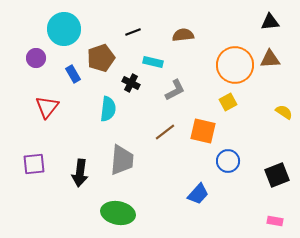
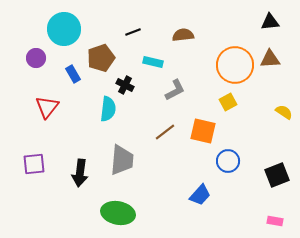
black cross: moved 6 px left, 2 px down
blue trapezoid: moved 2 px right, 1 px down
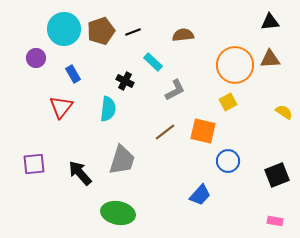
brown pentagon: moved 27 px up
cyan rectangle: rotated 30 degrees clockwise
black cross: moved 4 px up
red triangle: moved 14 px right
gray trapezoid: rotated 12 degrees clockwise
black arrow: rotated 132 degrees clockwise
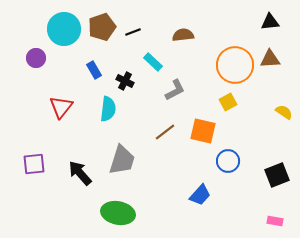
brown pentagon: moved 1 px right, 4 px up
blue rectangle: moved 21 px right, 4 px up
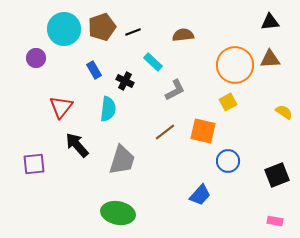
black arrow: moved 3 px left, 28 px up
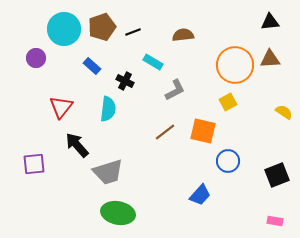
cyan rectangle: rotated 12 degrees counterclockwise
blue rectangle: moved 2 px left, 4 px up; rotated 18 degrees counterclockwise
gray trapezoid: moved 14 px left, 12 px down; rotated 56 degrees clockwise
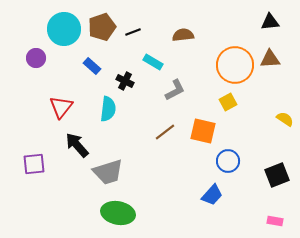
yellow semicircle: moved 1 px right, 7 px down
blue trapezoid: moved 12 px right
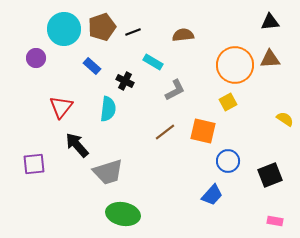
black square: moved 7 px left
green ellipse: moved 5 px right, 1 px down
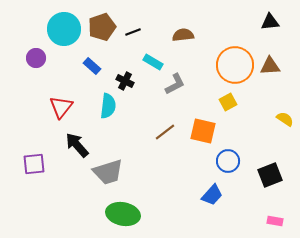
brown triangle: moved 7 px down
gray L-shape: moved 6 px up
cyan semicircle: moved 3 px up
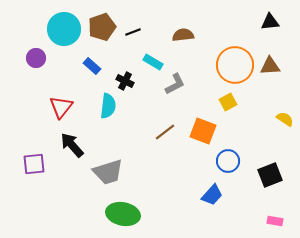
orange square: rotated 8 degrees clockwise
black arrow: moved 5 px left
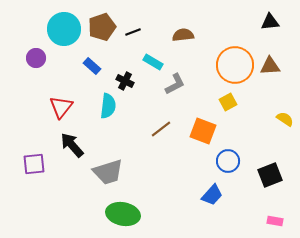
brown line: moved 4 px left, 3 px up
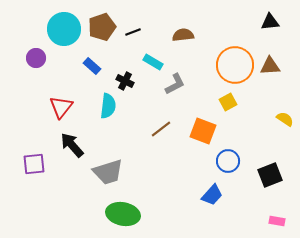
pink rectangle: moved 2 px right
